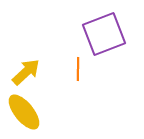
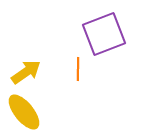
yellow arrow: rotated 8 degrees clockwise
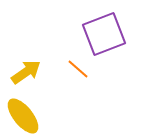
orange line: rotated 50 degrees counterclockwise
yellow ellipse: moved 1 px left, 4 px down
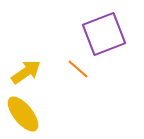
yellow ellipse: moved 2 px up
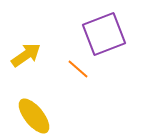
yellow arrow: moved 17 px up
yellow ellipse: moved 11 px right, 2 px down
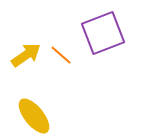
purple square: moved 1 px left, 1 px up
orange line: moved 17 px left, 14 px up
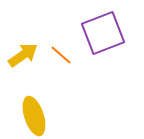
yellow arrow: moved 3 px left
yellow ellipse: rotated 21 degrees clockwise
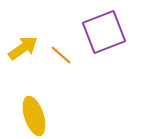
purple square: moved 1 px right, 1 px up
yellow arrow: moved 7 px up
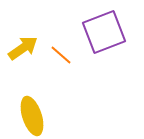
yellow ellipse: moved 2 px left
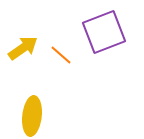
yellow ellipse: rotated 24 degrees clockwise
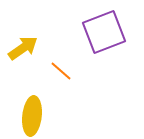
orange line: moved 16 px down
